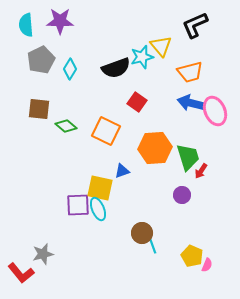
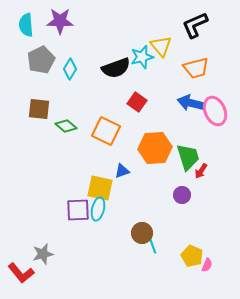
orange trapezoid: moved 6 px right, 4 px up
purple square: moved 5 px down
cyan ellipse: rotated 35 degrees clockwise
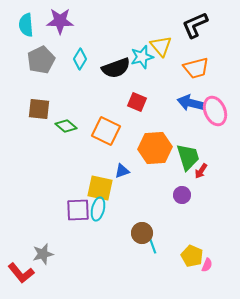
cyan diamond: moved 10 px right, 10 px up
red square: rotated 12 degrees counterclockwise
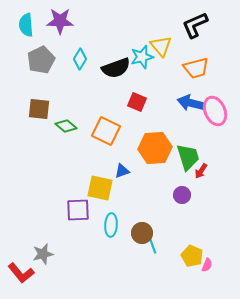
cyan ellipse: moved 13 px right, 16 px down; rotated 10 degrees counterclockwise
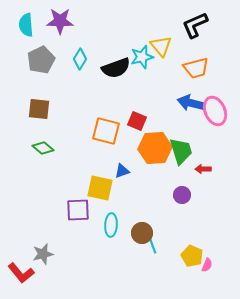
red square: moved 19 px down
green diamond: moved 23 px left, 22 px down
orange square: rotated 12 degrees counterclockwise
green trapezoid: moved 7 px left, 6 px up
red arrow: moved 2 px right, 2 px up; rotated 56 degrees clockwise
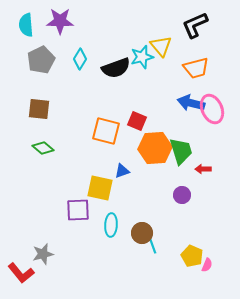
pink ellipse: moved 3 px left, 2 px up
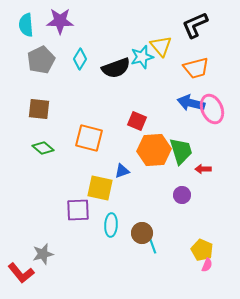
orange square: moved 17 px left, 7 px down
orange hexagon: moved 1 px left, 2 px down
yellow pentagon: moved 10 px right, 6 px up
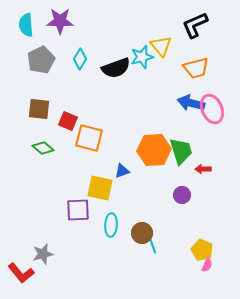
red square: moved 69 px left
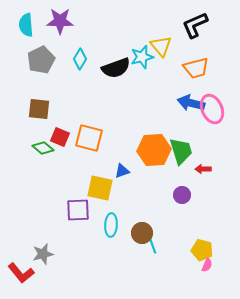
red square: moved 8 px left, 16 px down
yellow pentagon: rotated 10 degrees counterclockwise
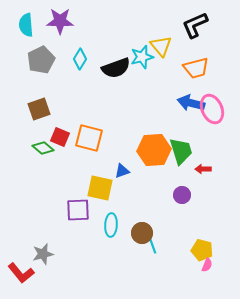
brown square: rotated 25 degrees counterclockwise
